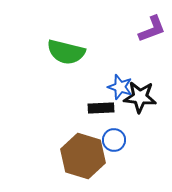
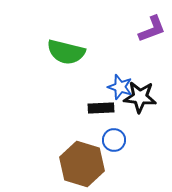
brown hexagon: moved 1 px left, 8 px down
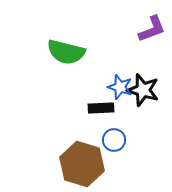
black star: moved 3 px right, 7 px up; rotated 12 degrees clockwise
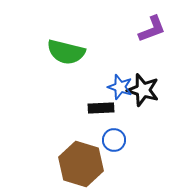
brown hexagon: moved 1 px left
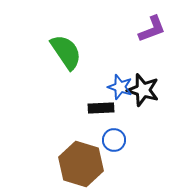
green semicircle: rotated 138 degrees counterclockwise
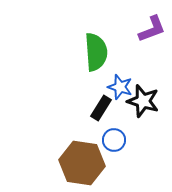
green semicircle: moved 30 px right; rotated 30 degrees clockwise
black star: moved 11 px down
black rectangle: rotated 55 degrees counterclockwise
brown hexagon: moved 1 px right, 1 px up; rotated 9 degrees counterclockwise
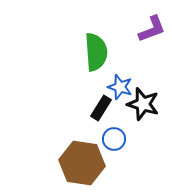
black star: moved 3 px down
blue circle: moved 1 px up
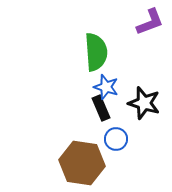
purple L-shape: moved 2 px left, 7 px up
blue star: moved 14 px left
black star: moved 1 px right, 1 px up
black rectangle: rotated 55 degrees counterclockwise
blue circle: moved 2 px right
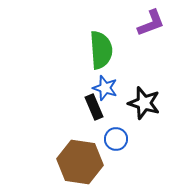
purple L-shape: moved 1 px right, 1 px down
green semicircle: moved 5 px right, 2 px up
blue star: moved 1 px left, 1 px down
black rectangle: moved 7 px left, 1 px up
brown hexagon: moved 2 px left, 1 px up
